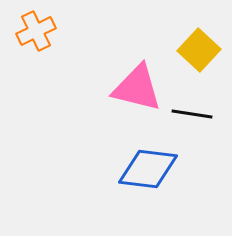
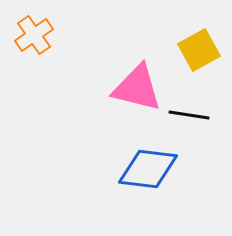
orange cross: moved 2 px left, 4 px down; rotated 9 degrees counterclockwise
yellow square: rotated 18 degrees clockwise
black line: moved 3 px left, 1 px down
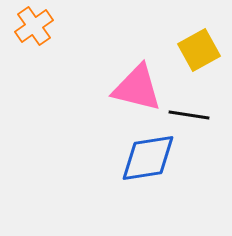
orange cross: moved 9 px up
blue diamond: moved 11 px up; rotated 16 degrees counterclockwise
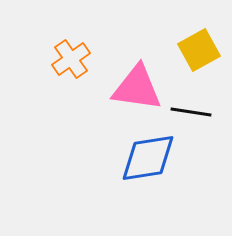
orange cross: moved 37 px right, 33 px down
pink triangle: rotated 6 degrees counterclockwise
black line: moved 2 px right, 3 px up
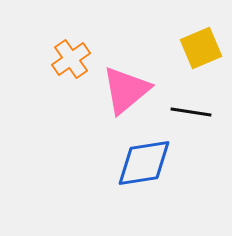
yellow square: moved 2 px right, 2 px up; rotated 6 degrees clockwise
pink triangle: moved 11 px left, 2 px down; rotated 48 degrees counterclockwise
blue diamond: moved 4 px left, 5 px down
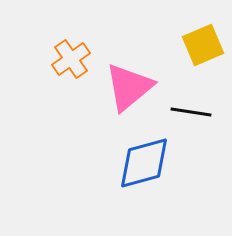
yellow square: moved 2 px right, 3 px up
pink triangle: moved 3 px right, 3 px up
blue diamond: rotated 6 degrees counterclockwise
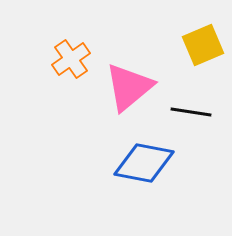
blue diamond: rotated 26 degrees clockwise
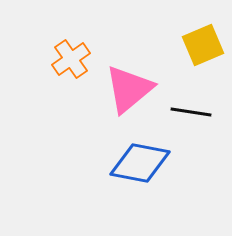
pink triangle: moved 2 px down
blue diamond: moved 4 px left
